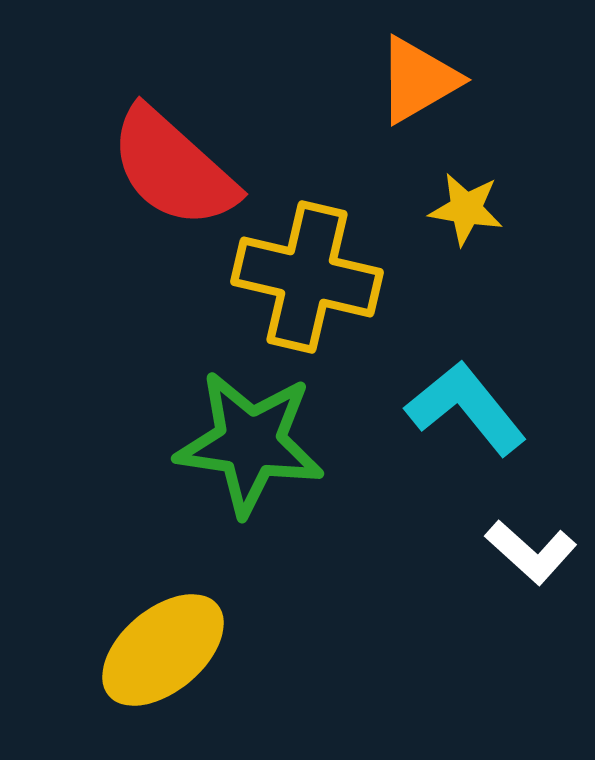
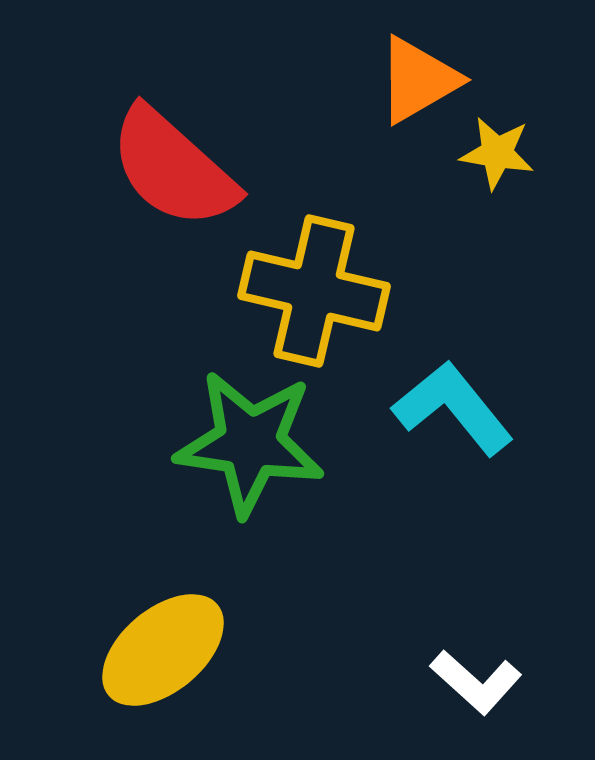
yellow star: moved 31 px right, 56 px up
yellow cross: moved 7 px right, 14 px down
cyan L-shape: moved 13 px left
white L-shape: moved 55 px left, 130 px down
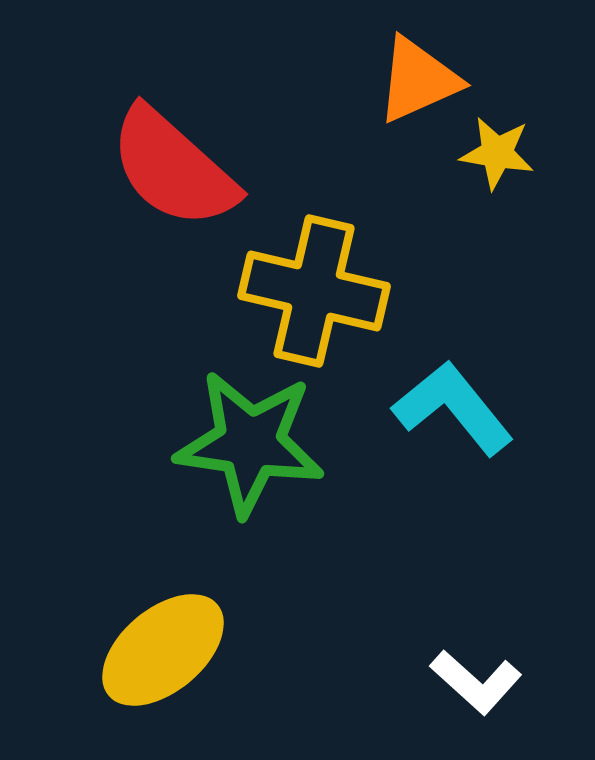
orange triangle: rotated 6 degrees clockwise
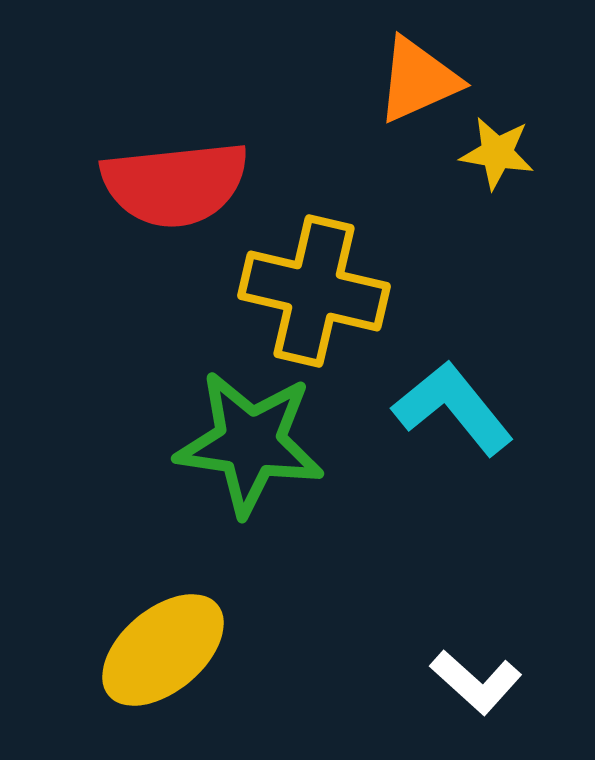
red semicircle: moved 2 px right, 16 px down; rotated 48 degrees counterclockwise
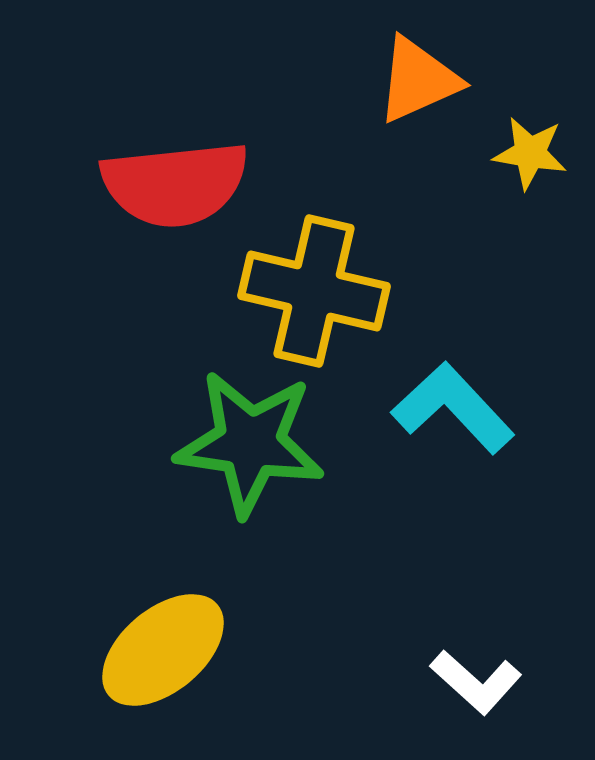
yellow star: moved 33 px right
cyan L-shape: rotated 4 degrees counterclockwise
